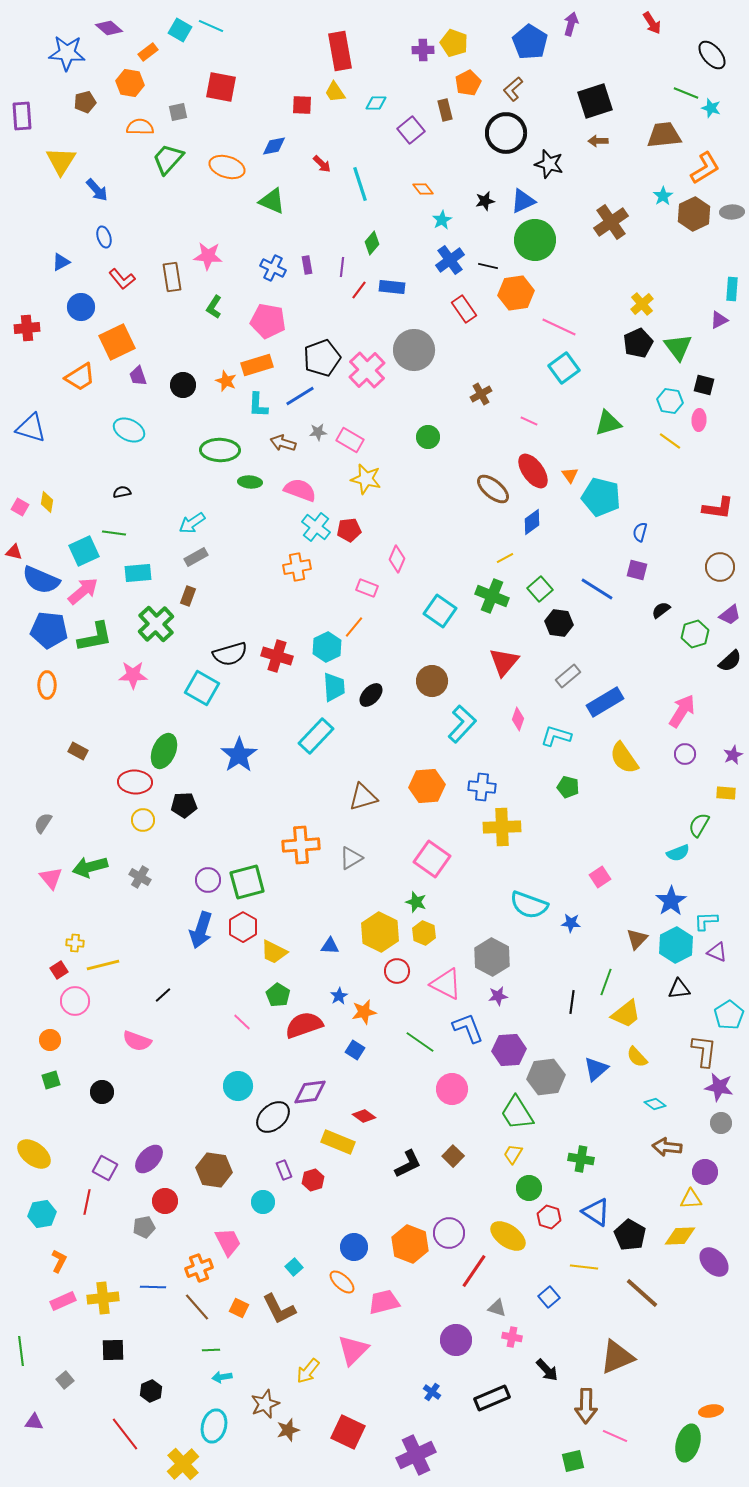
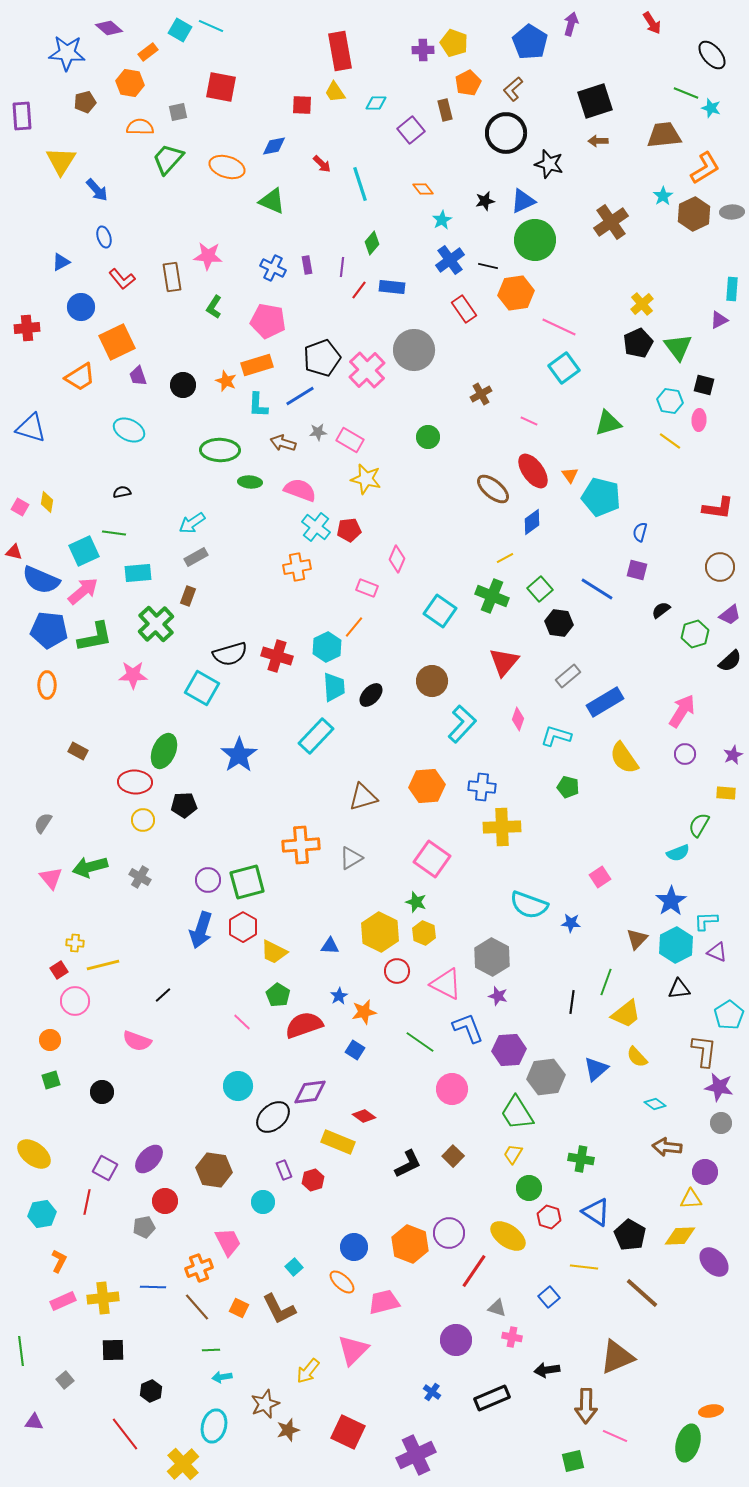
purple star at (498, 996): rotated 24 degrees clockwise
black arrow at (547, 1370): rotated 125 degrees clockwise
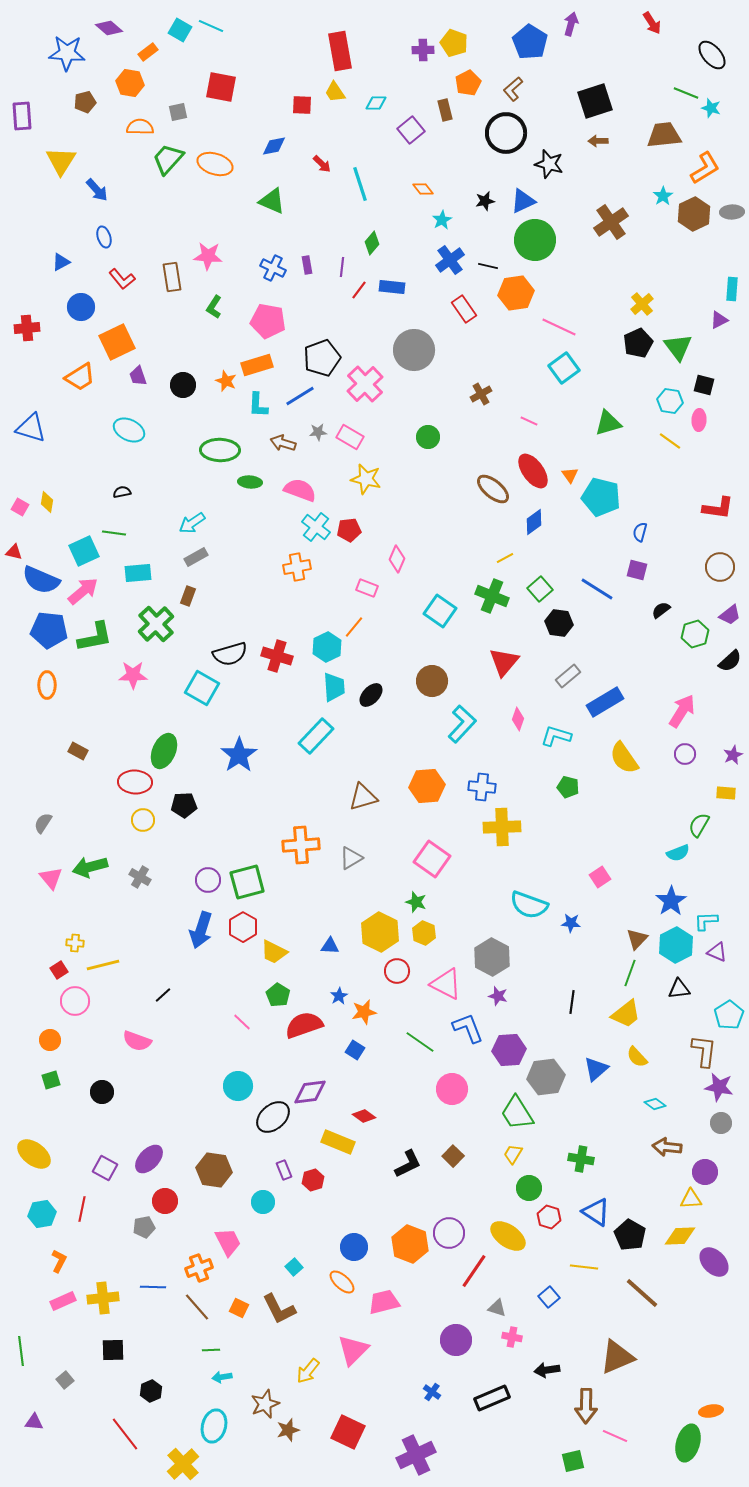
orange ellipse at (227, 167): moved 12 px left, 3 px up
pink cross at (367, 370): moved 2 px left, 14 px down
pink rectangle at (350, 440): moved 3 px up
blue diamond at (532, 522): moved 2 px right
green line at (606, 982): moved 24 px right, 9 px up
red line at (87, 1202): moved 5 px left, 7 px down
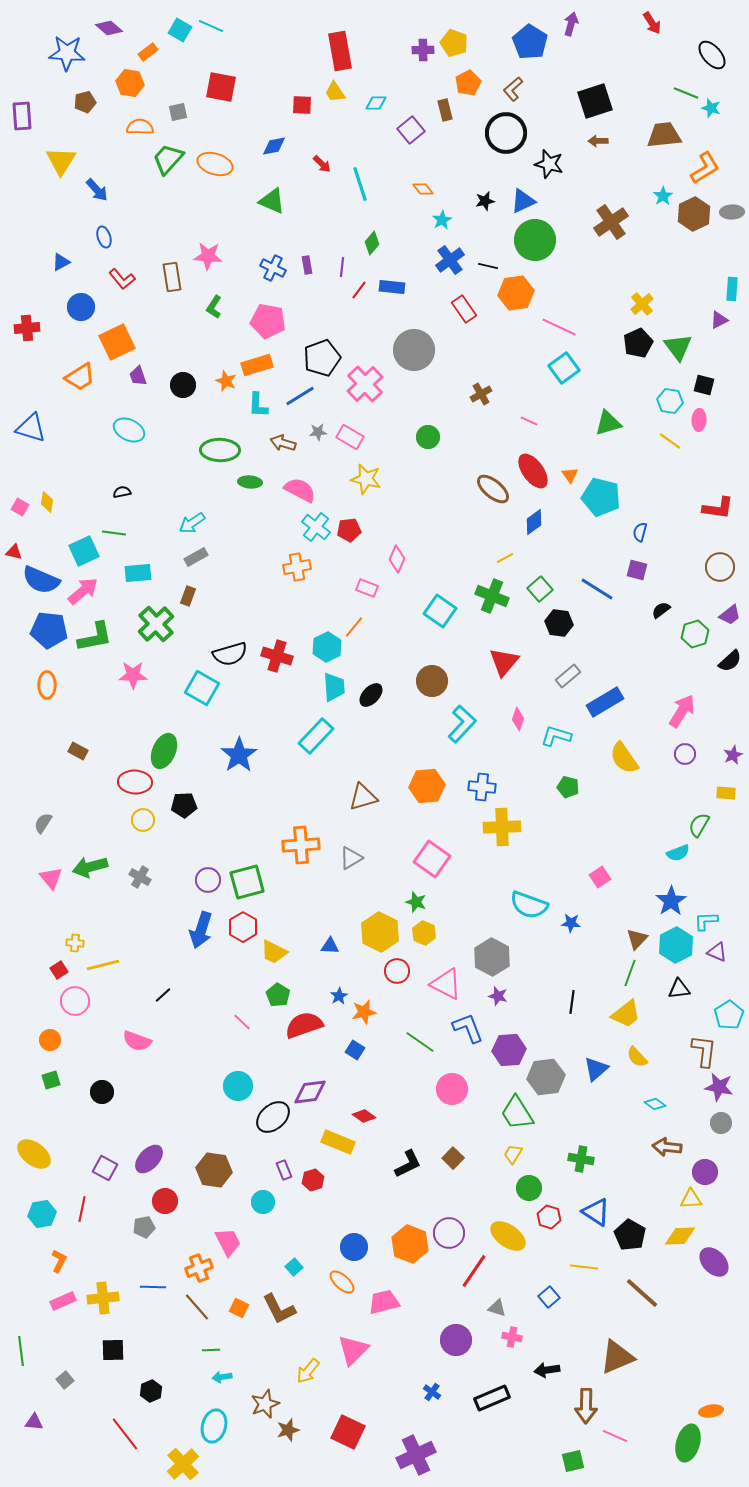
pink semicircle at (300, 490): rotated 8 degrees clockwise
brown square at (453, 1156): moved 2 px down
